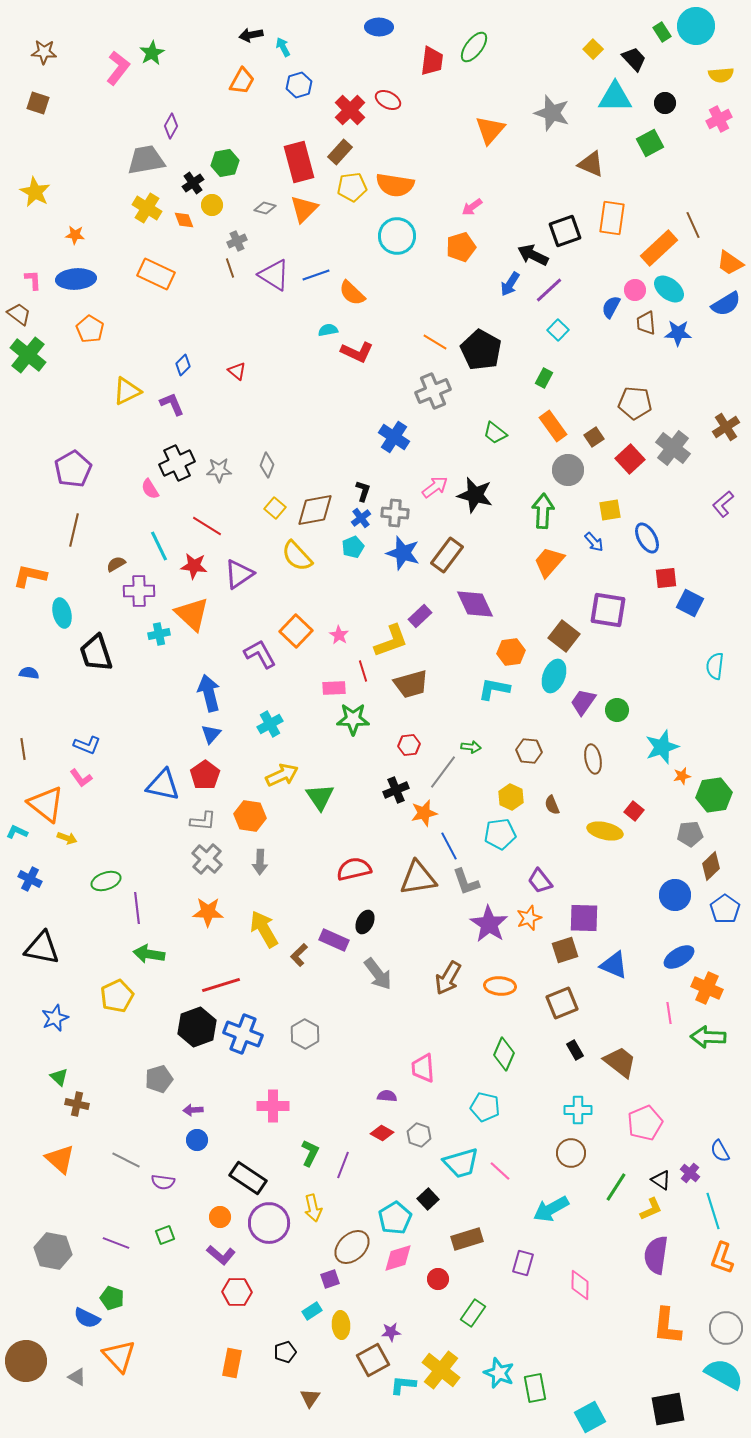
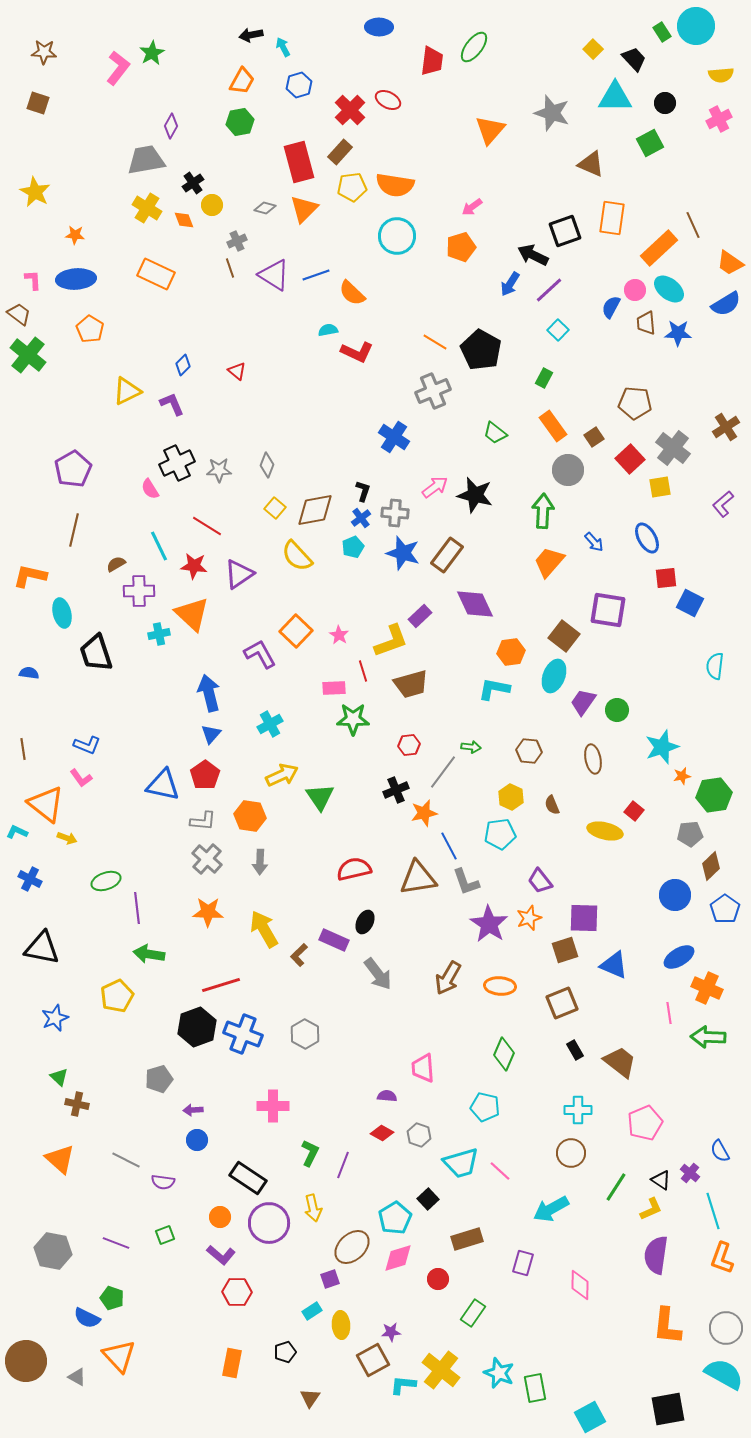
green hexagon at (225, 163): moved 15 px right, 41 px up
yellow square at (610, 510): moved 50 px right, 23 px up
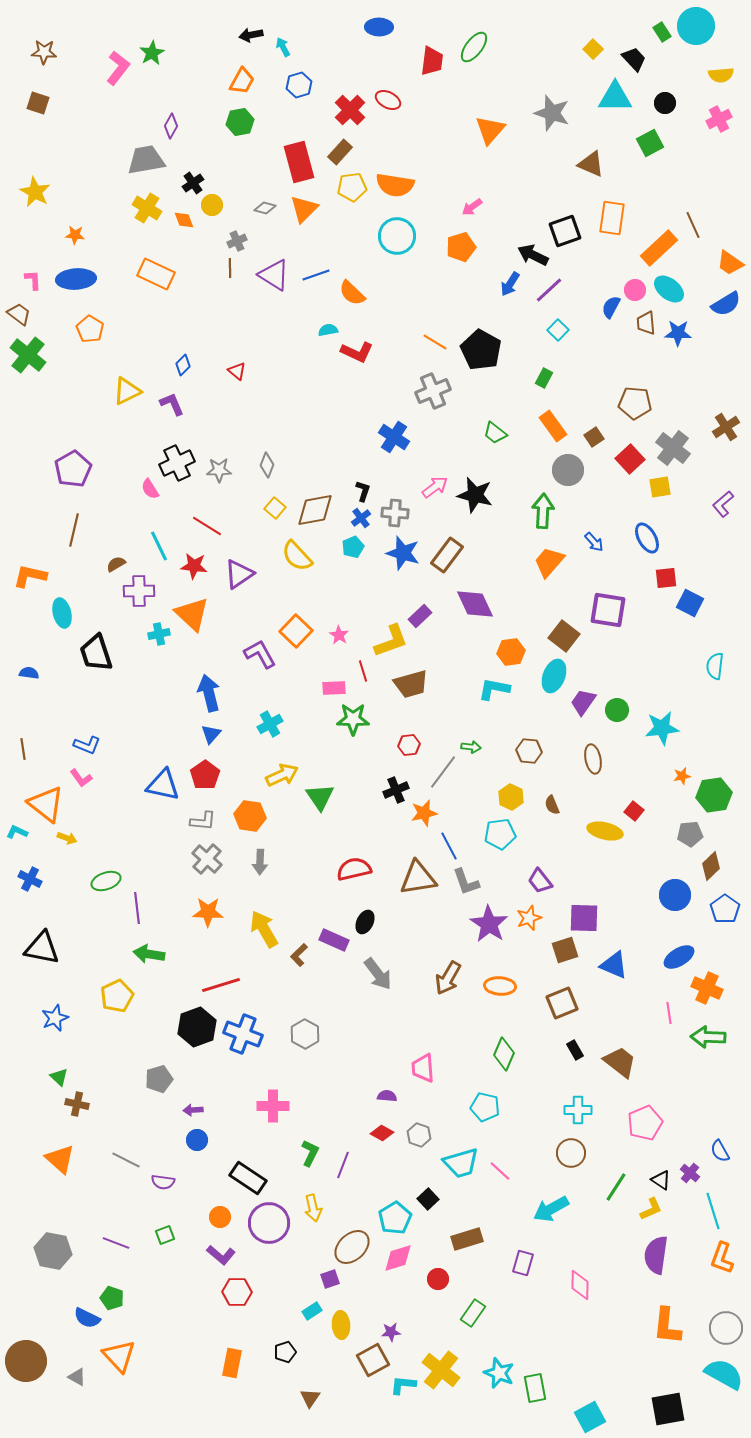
brown line at (230, 268): rotated 18 degrees clockwise
cyan star at (662, 747): moved 19 px up; rotated 12 degrees clockwise
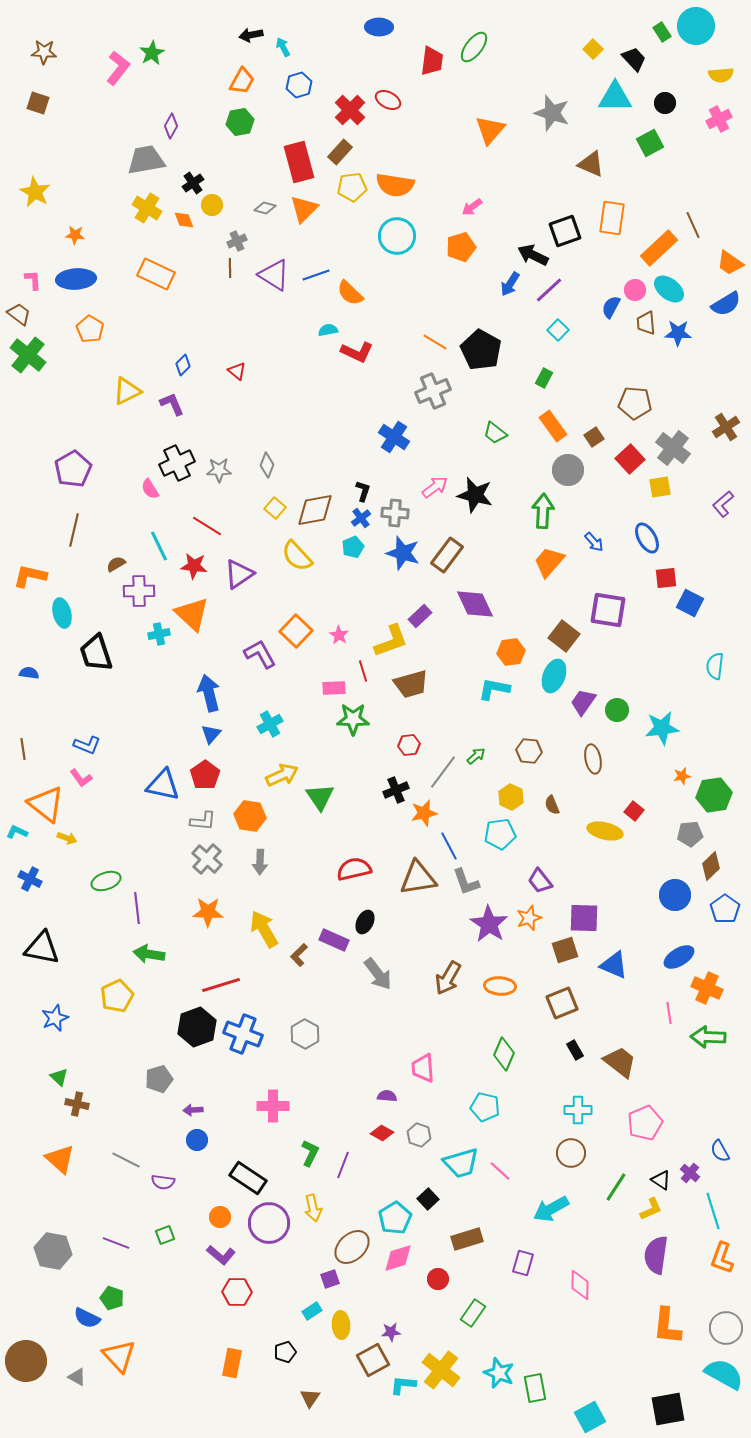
orange semicircle at (352, 293): moved 2 px left
green arrow at (471, 747): moved 5 px right, 9 px down; rotated 48 degrees counterclockwise
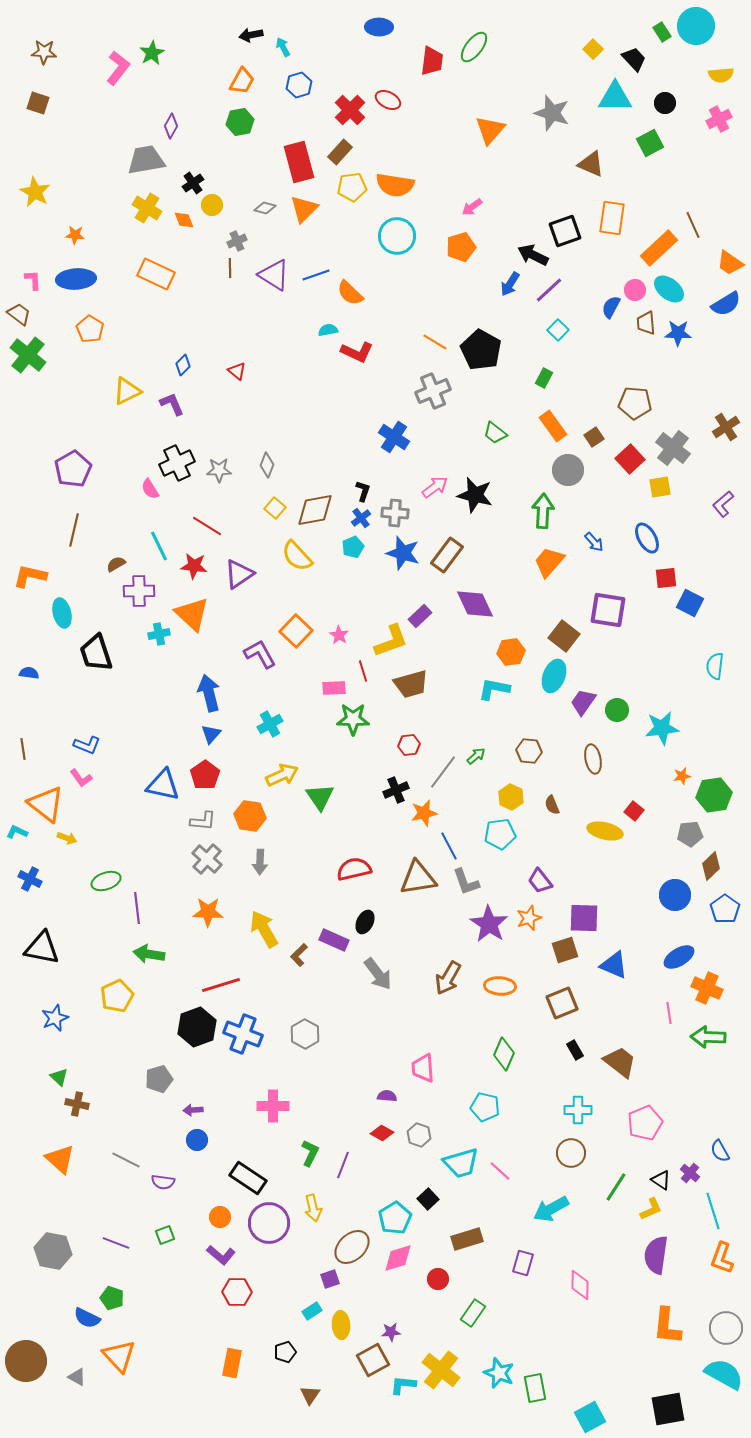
brown triangle at (310, 1398): moved 3 px up
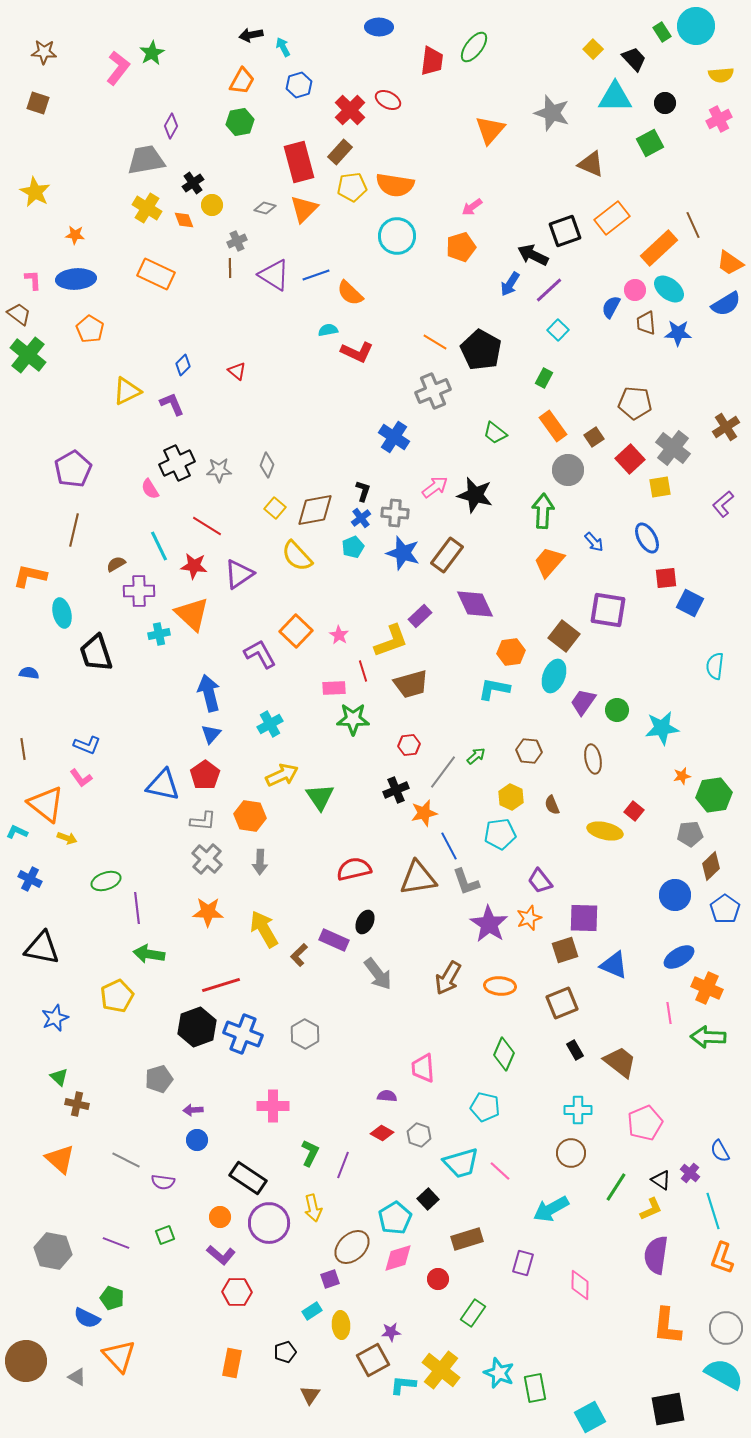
orange rectangle at (612, 218): rotated 44 degrees clockwise
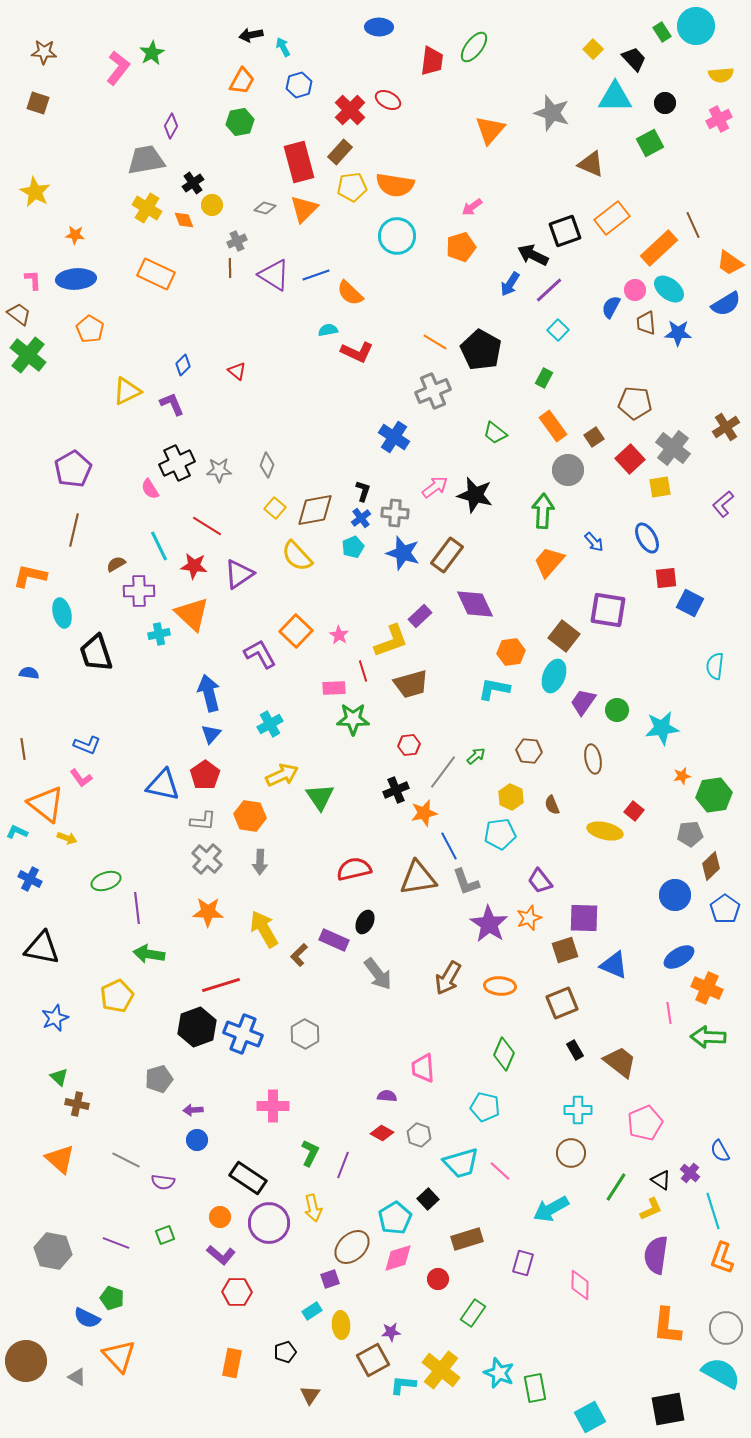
cyan semicircle at (724, 1374): moved 3 px left, 1 px up
